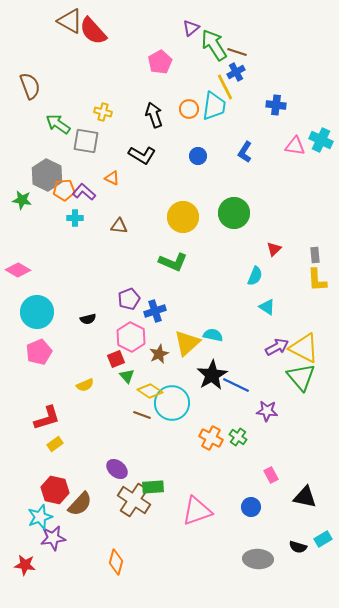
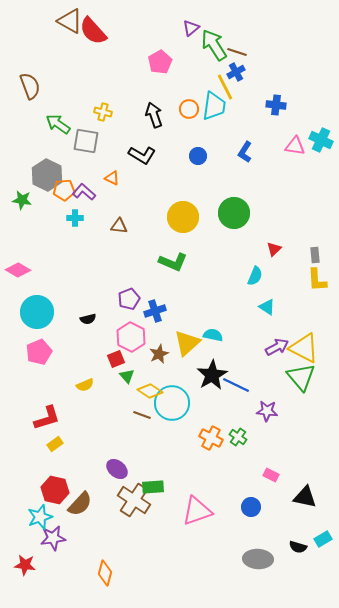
pink rectangle at (271, 475): rotated 35 degrees counterclockwise
orange diamond at (116, 562): moved 11 px left, 11 px down
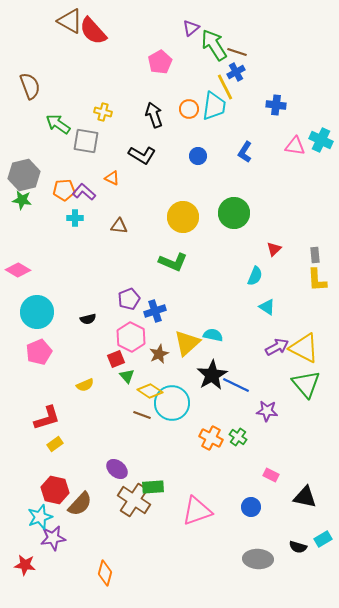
gray hexagon at (47, 175): moved 23 px left; rotated 20 degrees clockwise
green triangle at (301, 377): moved 5 px right, 7 px down
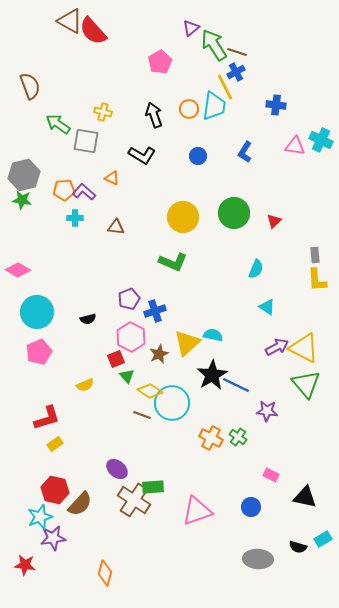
brown triangle at (119, 226): moved 3 px left, 1 px down
red triangle at (274, 249): moved 28 px up
cyan semicircle at (255, 276): moved 1 px right, 7 px up
